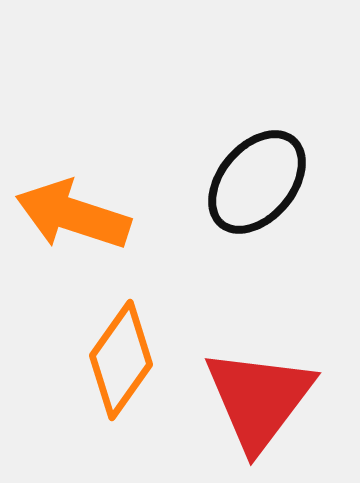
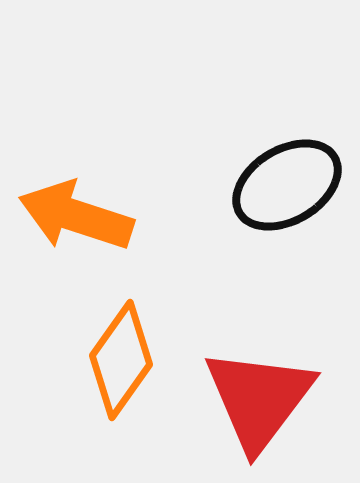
black ellipse: moved 30 px right, 3 px down; rotated 19 degrees clockwise
orange arrow: moved 3 px right, 1 px down
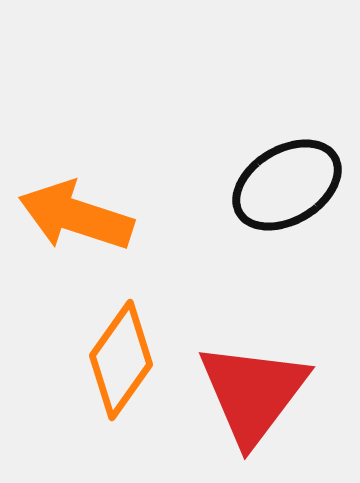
red triangle: moved 6 px left, 6 px up
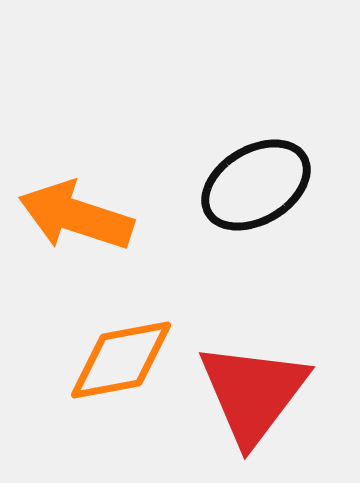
black ellipse: moved 31 px left
orange diamond: rotated 44 degrees clockwise
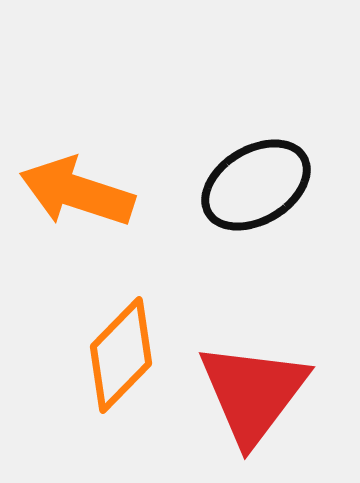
orange arrow: moved 1 px right, 24 px up
orange diamond: moved 5 px up; rotated 35 degrees counterclockwise
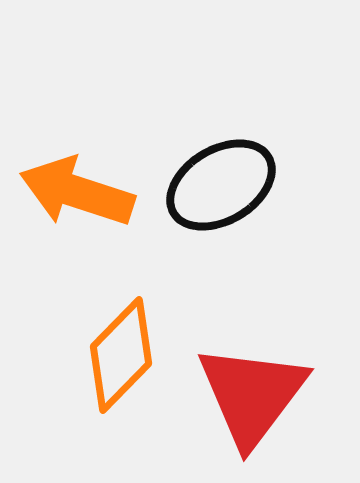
black ellipse: moved 35 px left
red triangle: moved 1 px left, 2 px down
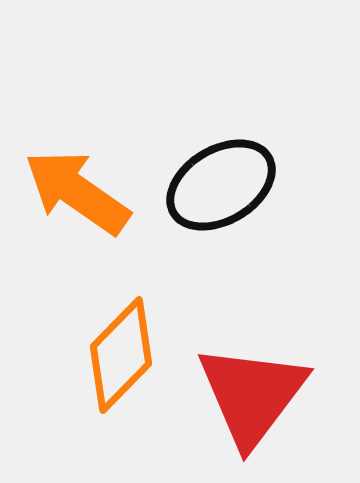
orange arrow: rotated 17 degrees clockwise
